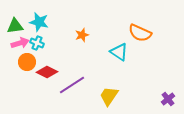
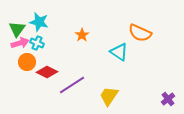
green triangle: moved 2 px right, 3 px down; rotated 48 degrees counterclockwise
orange star: rotated 16 degrees counterclockwise
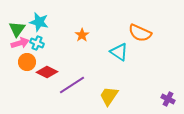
purple cross: rotated 24 degrees counterclockwise
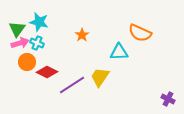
cyan triangle: rotated 36 degrees counterclockwise
yellow trapezoid: moved 9 px left, 19 px up
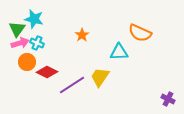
cyan star: moved 5 px left, 3 px up
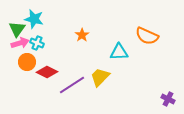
orange semicircle: moved 7 px right, 3 px down
yellow trapezoid: rotated 10 degrees clockwise
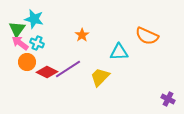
pink arrow: rotated 126 degrees counterclockwise
purple line: moved 4 px left, 16 px up
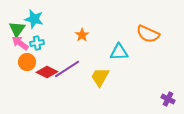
orange semicircle: moved 1 px right, 2 px up
cyan cross: rotated 32 degrees counterclockwise
purple line: moved 1 px left
yellow trapezoid: rotated 15 degrees counterclockwise
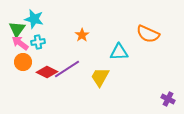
cyan cross: moved 1 px right, 1 px up
orange circle: moved 4 px left
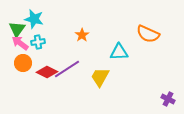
orange circle: moved 1 px down
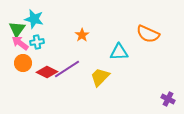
cyan cross: moved 1 px left
yellow trapezoid: rotated 15 degrees clockwise
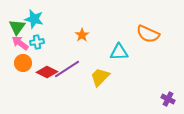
green triangle: moved 2 px up
